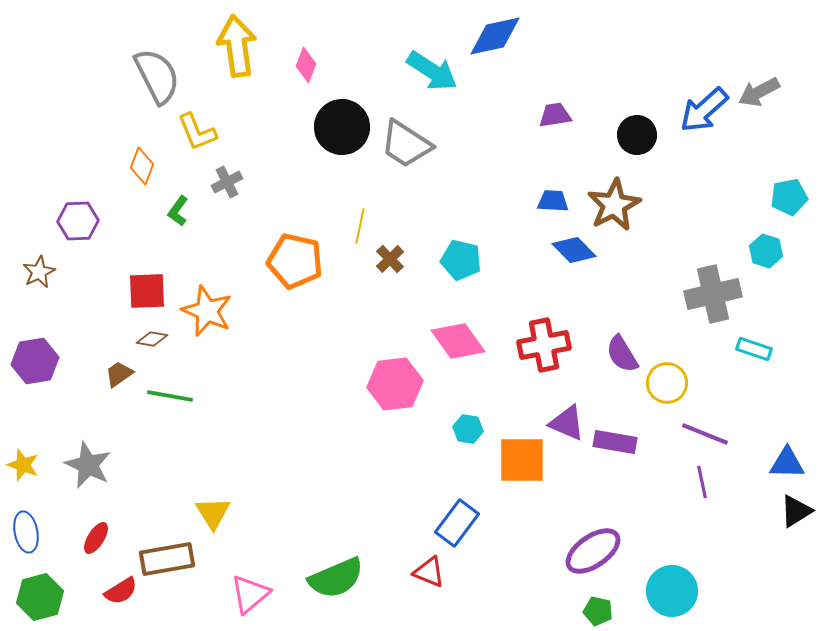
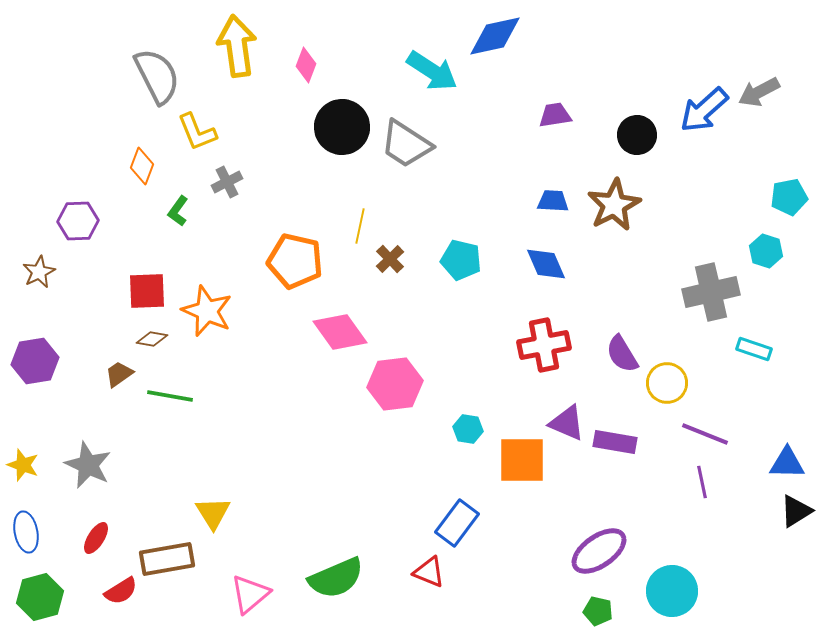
blue diamond at (574, 250): moved 28 px left, 14 px down; rotated 21 degrees clockwise
gray cross at (713, 294): moved 2 px left, 2 px up
pink diamond at (458, 341): moved 118 px left, 9 px up
purple ellipse at (593, 551): moved 6 px right
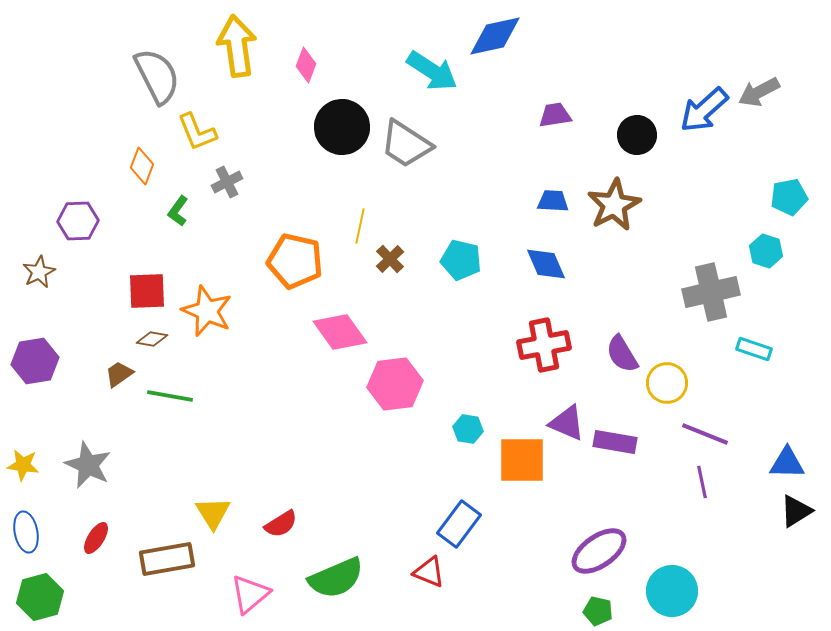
yellow star at (23, 465): rotated 12 degrees counterclockwise
blue rectangle at (457, 523): moved 2 px right, 1 px down
red semicircle at (121, 591): moved 160 px right, 67 px up
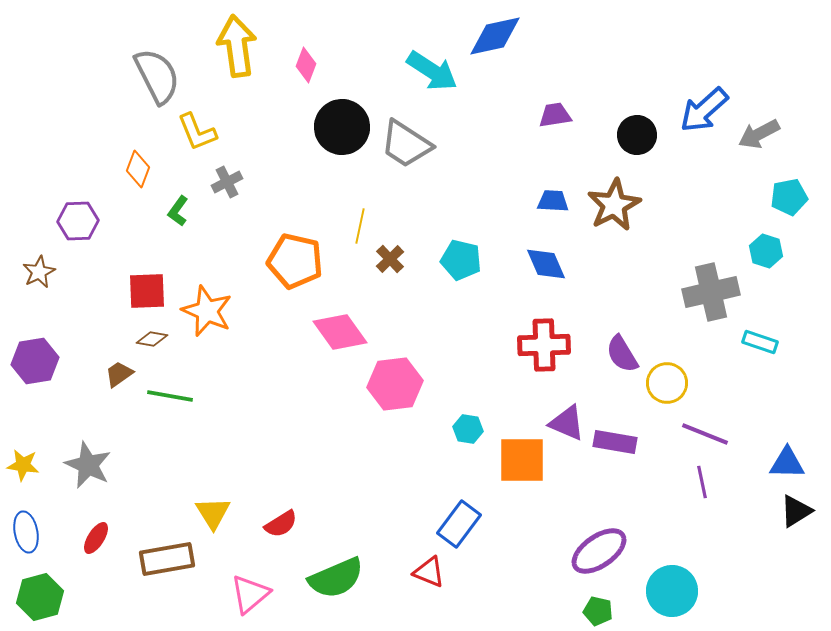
gray arrow at (759, 92): moved 42 px down
orange diamond at (142, 166): moved 4 px left, 3 px down
red cross at (544, 345): rotated 9 degrees clockwise
cyan rectangle at (754, 349): moved 6 px right, 7 px up
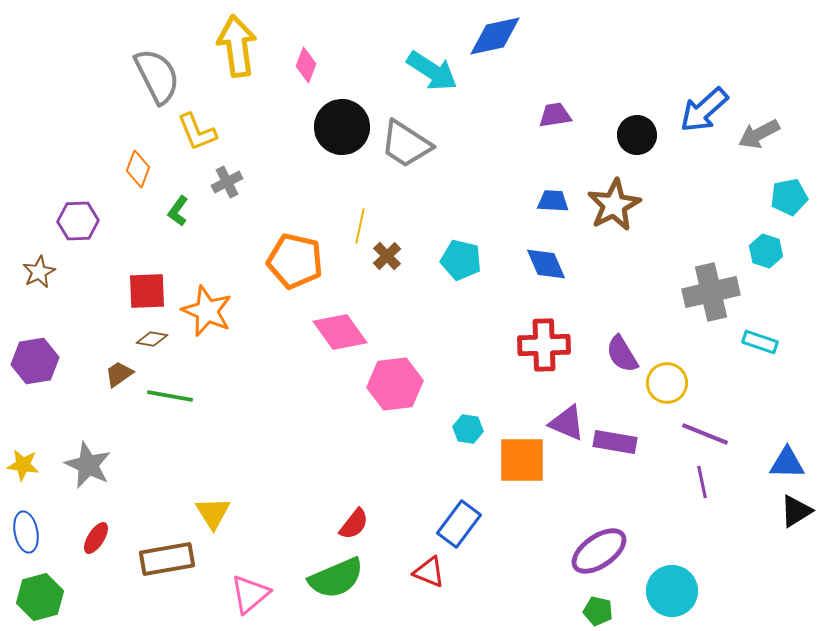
brown cross at (390, 259): moved 3 px left, 3 px up
red semicircle at (281, 524): moved 73 px right; rotated 20 degrees counterclockwise
